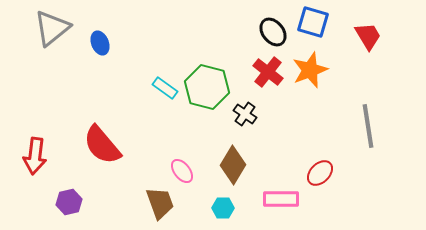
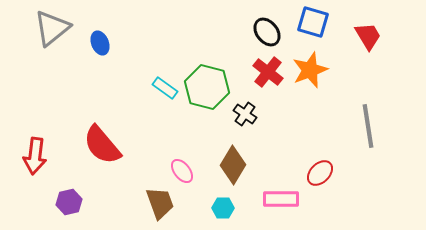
black ellipse: moved 6 px left
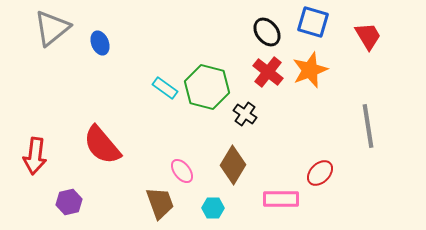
cyan hexagon: moved 10 px left
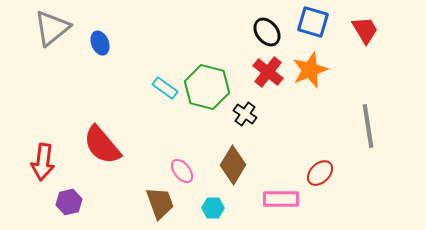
red trapezoid: moved 3 px left, 6 px up
red arrow: moved 8 px right, 6 px down
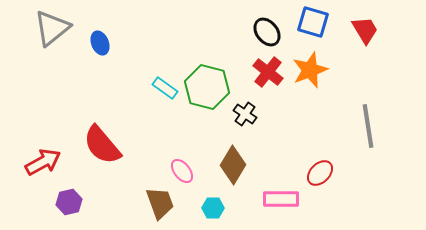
red arrow: rotated 126 degrees counterclockwise
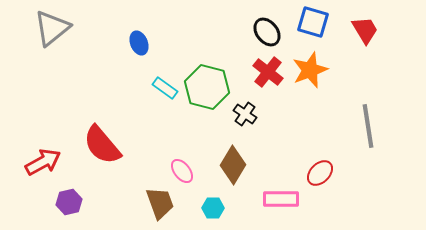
blue ellipse: moved 39 px right
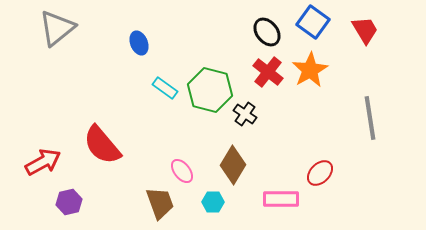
blue square: rotated 20 degrees clockwise
gray triangle: moved 5 px right
orange star: rotated 9 degrees counterclockwise
green hexagon: moved 3 px right, 3 px down
gray line: moved 2 px right, 8 px up
cyan hexagon: moved 6 px up
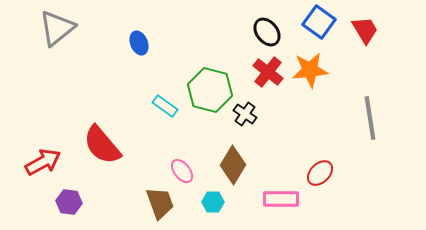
blue square: moved 6 px right
orange star: rotated 24 degrees clockwise
cyan rectangle: moved 18 px down
purple hexagon: rotated 20 degrees clockwise
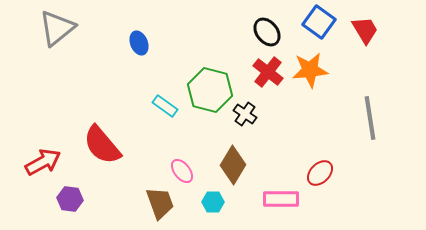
purple hexagon: moved 1 px right, 3 px up
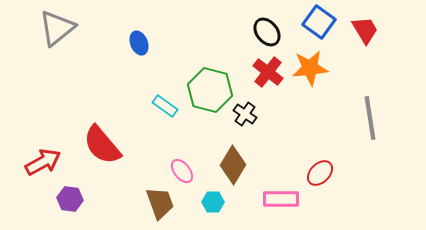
orange star: moved 2 px up
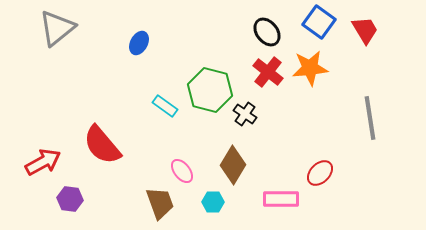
blue ellipse: rotated 50 degrees clockwise
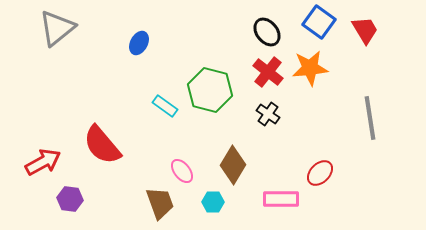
black cross: moved 23 px right
